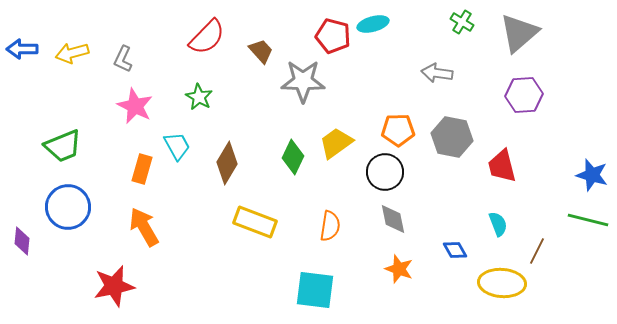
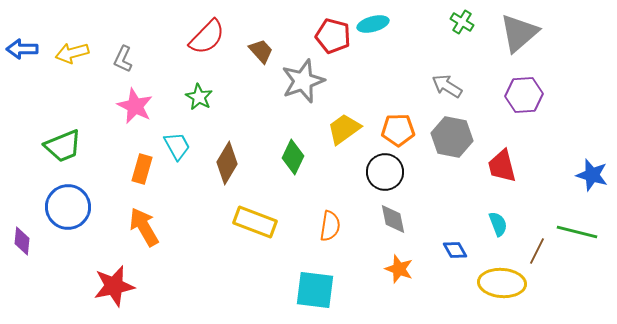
gray arrow: moved 10 px right, 13 px down; rotated 24 degrees clockwise
gray star: rotated 21 degrees counterclockwise
yellow trapezoid: moved 8 px right, 14 px up
green line: moved 11 px left, 12 px down
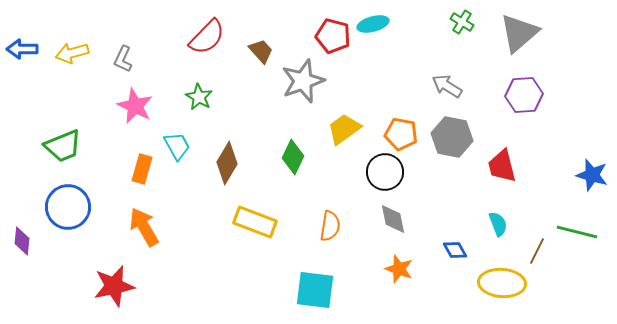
orange pentagon: moved 3 px right, 4 px down; rotated 12 degrees clockwise
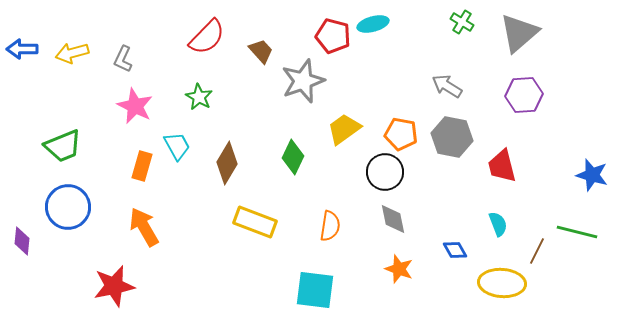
orange rectangle: moved 3 px up
